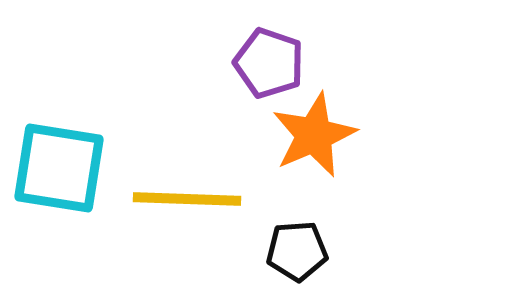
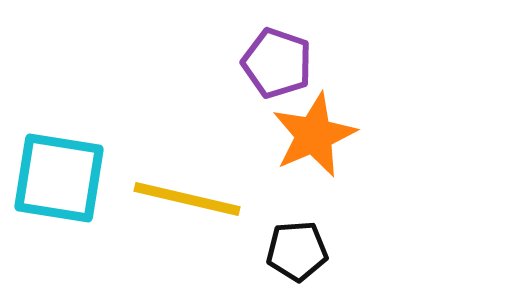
purple pentagon: moved 8 px right
cyan square: moved 10 px down
yellow line: rotated 11 degrees clockwise
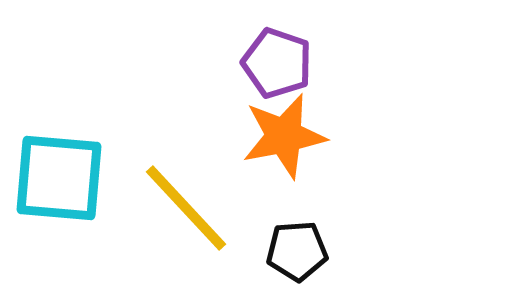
orange star: moved 30 px left, 1 px down; rotated 12 degrees clockwise
cyan square: rotated 4 degrees counterclockwise
yellow line: moved 1 px left, 9 px down; rotated 34 degrees clockwise
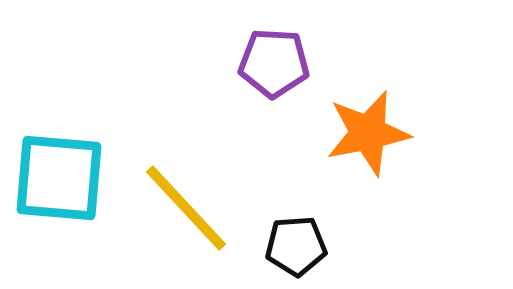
purple pentagon: moved 3 px left; rotated 16 degrees counterclockwise
orange star: moved 84 px right, 3 px up
black pentagon: moved 1 px left, 5 px up
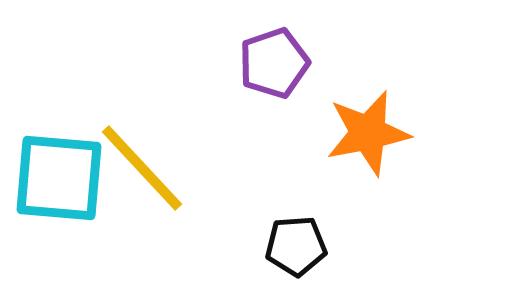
purple pentagon: rotated 22 degrees counterclockwise
yellow line: moved 44 px left, 40 px up
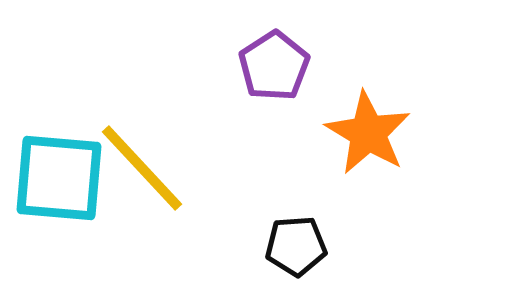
purple pentagon: moved 3 px down; rotated 14 degrees counterclockwise
orange star: rotated 30 degrees counterclockwise
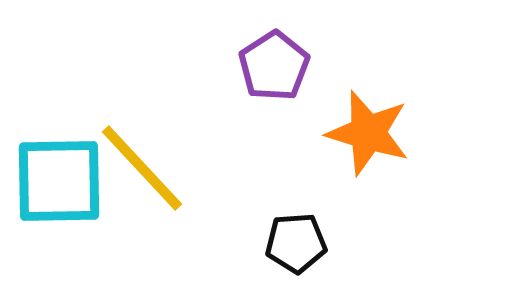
orange star: rotated 14 degrees counterclockwise
cyan square: moved 3 px down; rotated 6 degrees counterclockwise
black pentagon: moved 3 px up
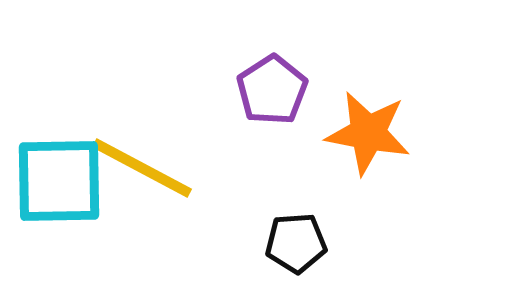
purple pentagon: moved 2 px left, 24 px down
orange star: rotated 6 degrees counterclockwise
yellow line: rotated 19 degrees counterclockwise
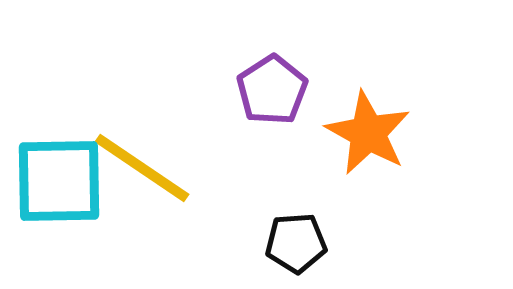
orange star: rotated 18 degrees clockwise
yellow line: rotated 6 degrees clockwise
